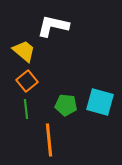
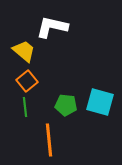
white L-shape: moved 1 px left, 1 px down
green line: moved 1 px left, 2 px up
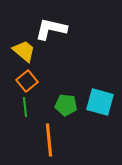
white L-shape: moved 1 px left, 2 px down
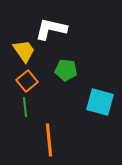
yellow trapezoid: rotated 15 degrees clockwise
green pentagon: moved 35 px up
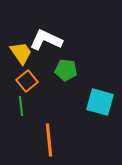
white L-shape: moved 5 px left, 11 px down; rotated 12 degrees clockwise
yellow trapezoid: moved 3 px left, 2 px down
green line: moved 4 px left, 1 px up
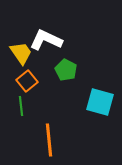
green pentagon: rotated 20 degrees clockwise
